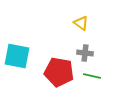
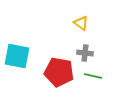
green line: moved 1 px right
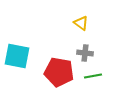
green line: rotated 24 degrees counterclockwise
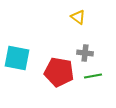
yellow triangle: moved 3 px left, 6 px up
cyan square: moved 2 px down
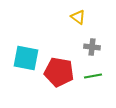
gray cross: moved 7 px right, 6 px up
cyan square: moved 9 px right
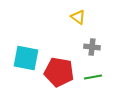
green line: moved 1 px down
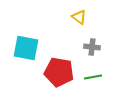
yellow triangle: moved 1 px right
cyan square: moved 10 px up
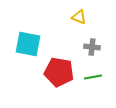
yellow triangle: rotated 14 degrees counterclockwise
cyan square: moved 2 px right, 4 px up
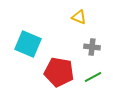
cyan square: rotated 12 degrees clockwise
green line: rotated 18 degrees counterclockwise
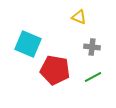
red pentagon: moved 4 px left, 2 px up
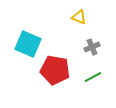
gray cross: rotated 28 degrees counterclockwise
